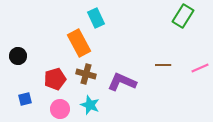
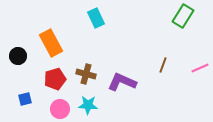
orange rectangle: moved 28 px left
brown line: rotated 70 degrees counterclockwise
cyan star: moved 2 px left; rotated 18 degrees counterclockwise
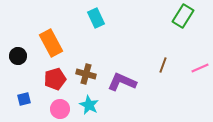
blue square: moved 1 px left
cyan star: moved 1 px right; rotated 24 degrees clockwise
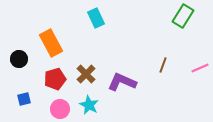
black circle: moved 1 px right, 3 px down
brown cross: rotated 30 degrees clockwise
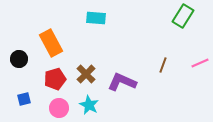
cyan rectangle: rotated 60 degrees counterclockwise
pink line: moved 5 px up
pink circle: moved 1 px left, 1 px up
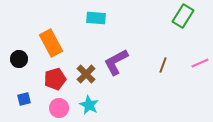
purple L-shape: moved 6 px left, 20 px up; rotated 52 degrees counterclockwise
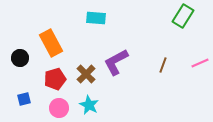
black circle: moved 1 px right, 1 px up
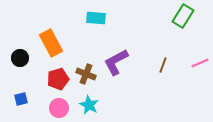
brown cross: rotated 24 degrees counterclockwise
red pentagon: moved 3 px right
blue square: moved 3 px left
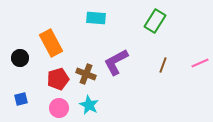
green rectangle: moved 28 px left, 5 px down
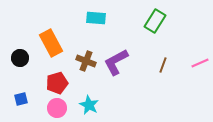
brown cross: moved 13 px up
red pentagon: moved 1 px left, 4 px down
pink circle: moved 2 px left
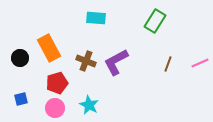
orange rectangle: moved 2 px left, 5 px down
brown line: moved 5 px right, 1 px up
pink circle: moved 2 px left
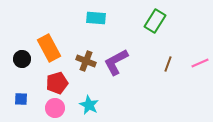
black circle: moved 2 px right, 1 px down
blue square: rotated 16 degrees clockwise
